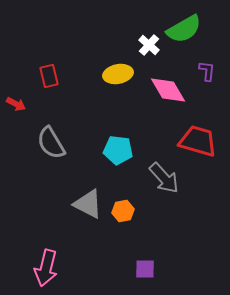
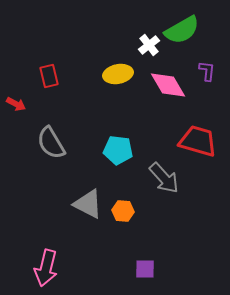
green semicircle: moved 2 px left, 1 px down
white cross: rotated 10 degrees clockwise
pink diamond: moved 5 px up
orange hexagon: rotated 15 degrees clockwise
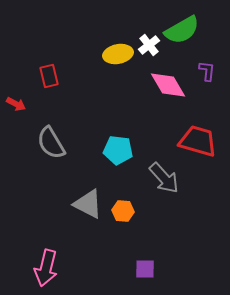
yellow ellipse: moved 20 px up
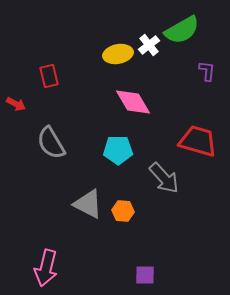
pink diamond: moved 35 px left, 17 px down
cyan pentagon: rotated 8 degrees counterclockwise
purple square: moved 6 px down
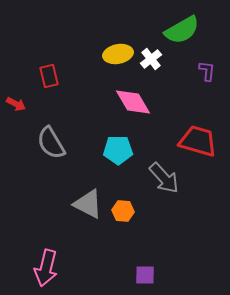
white cross: moved 2 px right, 14 px down
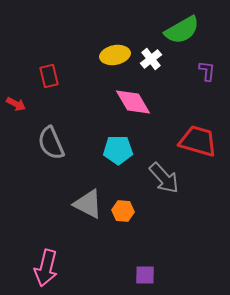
yellow ellipse: moved 3 px left, 1 px down
gray semicircle: rotated 8 degrees clockwise
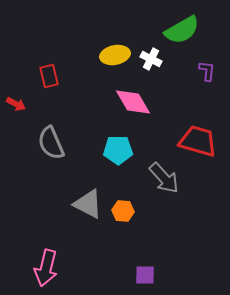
white cross: rotated 25 degrees counterclockwise
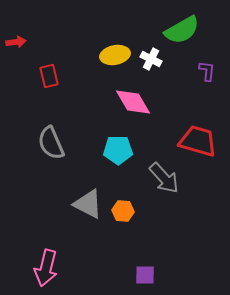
red arrow: moved 62 px up; rotated 36 degrees counterclockwise
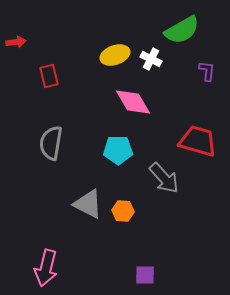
yellow ellipse: rotated 8 degrees counterclockwise
gray semicircle: rotated 32 degrees clockwise
